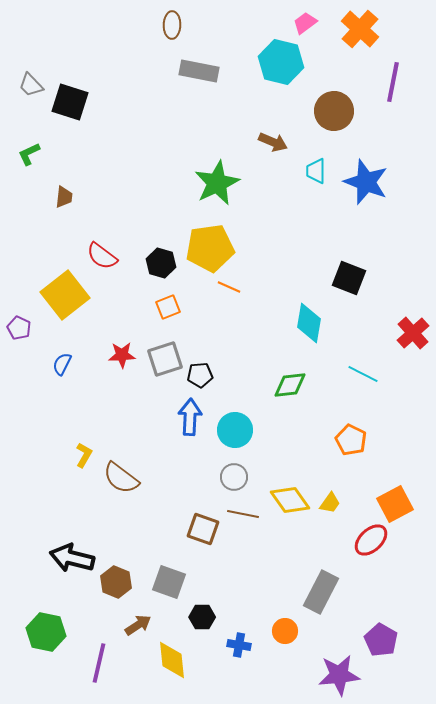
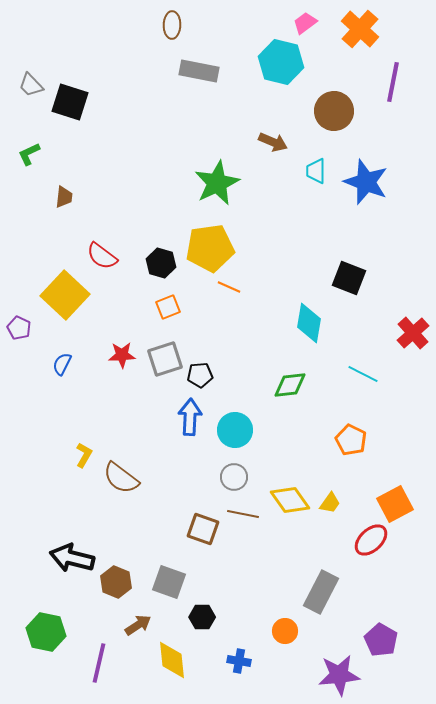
yellow square at (65, 295): rotated 9 degrees counterclockwise
blue cross at (239, 645): moved 16 px down
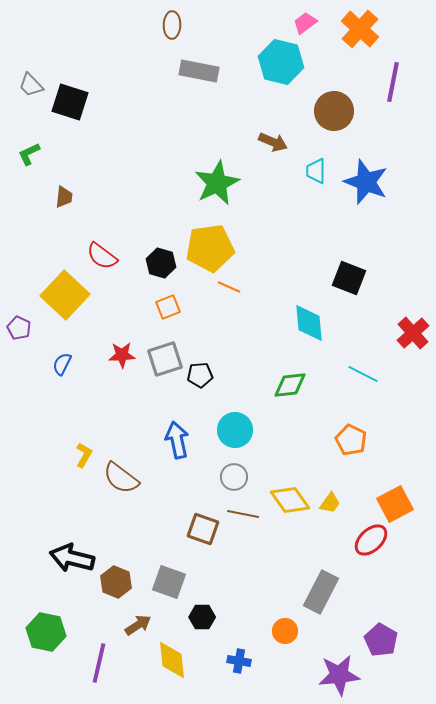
cyan diamond at (309, 323): rotated 15 degrees counterclockwise
blue arrow at (190, 417): moved 13 px left, 23 px down; rotated 15 degrees counterclockwise
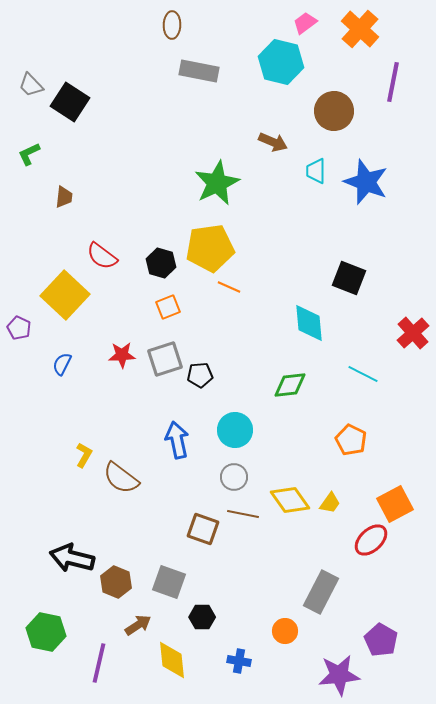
black square at (70, 102): rotated 15 degrees clockwise
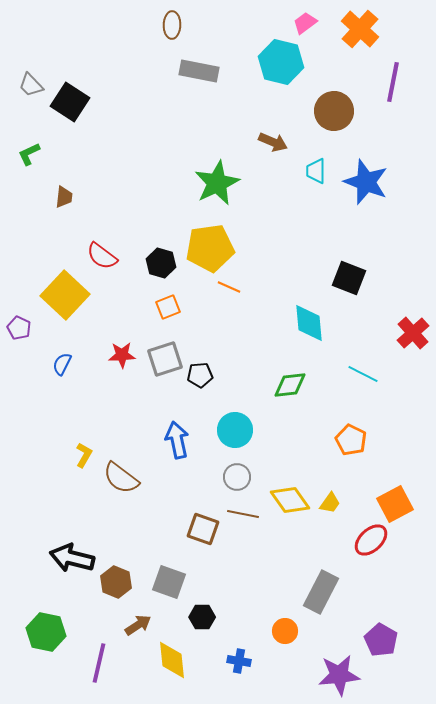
gray circle at (234, 477): moved 3 px right
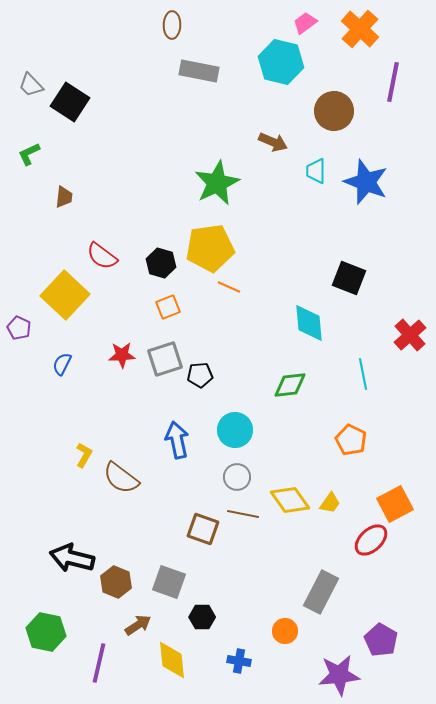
red cross at (413, 333): moved 3 px left, 2 px down
cyan line at (363, 374): rotated 52 degrees clockwise
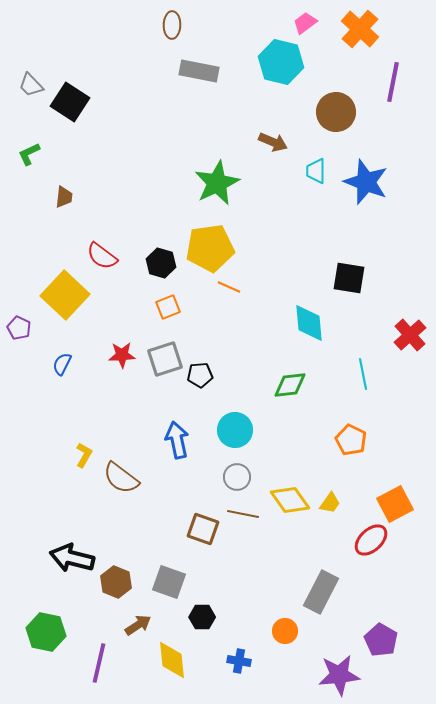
brown circle at (334, 111): moved 2 px right, 1 px down
black square at (349, 278): rotated 12 degrees counterclockwise
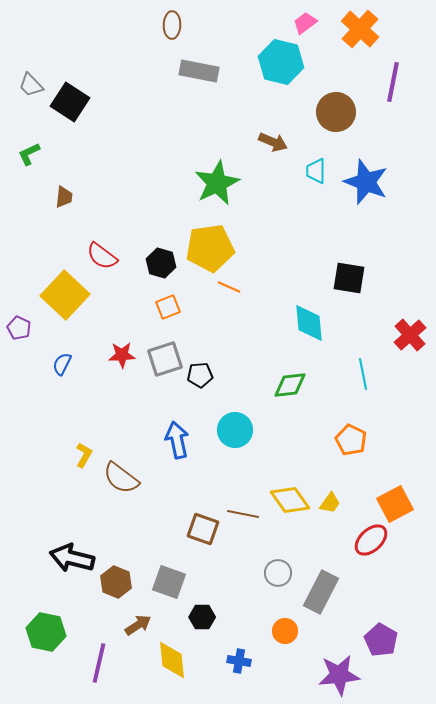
gray circle at (237, 477): moved 41 px right, 96 px down
